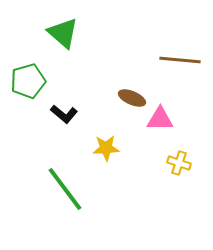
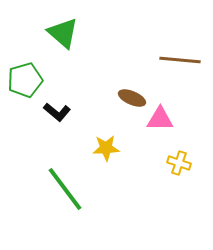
green pentagon: moved 3 px left, 1 px up
black L-shape: moved 7 px left, 2 px up
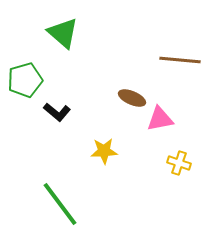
pink triangle: rotated 12 degrees counterclockwise
yellow star: moved 2 px left, 3 px down
green line: moved 5 px left, 15 px down
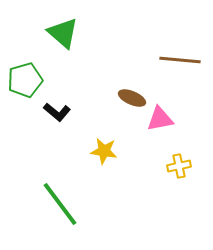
yellow star: rotated 12 degrees clockwise
yellow cross: moved 3 px down; rotated 30 degrees counterclockwise
